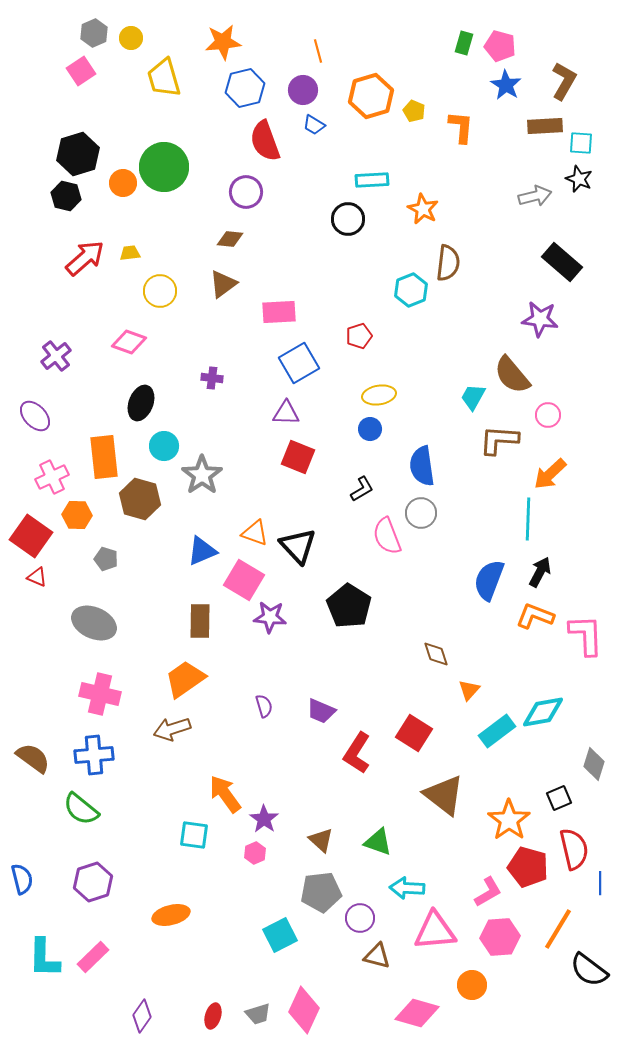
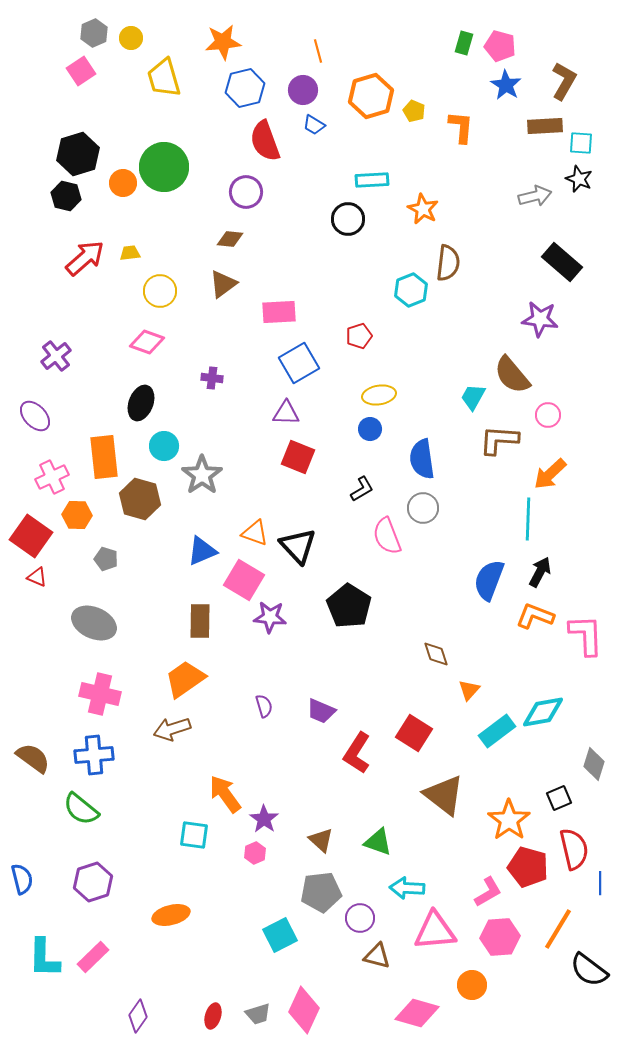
pink diamond at (129, 342): moved 18 px right
blue semicircle at (422, 466): moved 7 px up
gray circle at (421, 513): moved 2 px right, 5 px up
purple diamond at (142, 1016): moved 4 px left
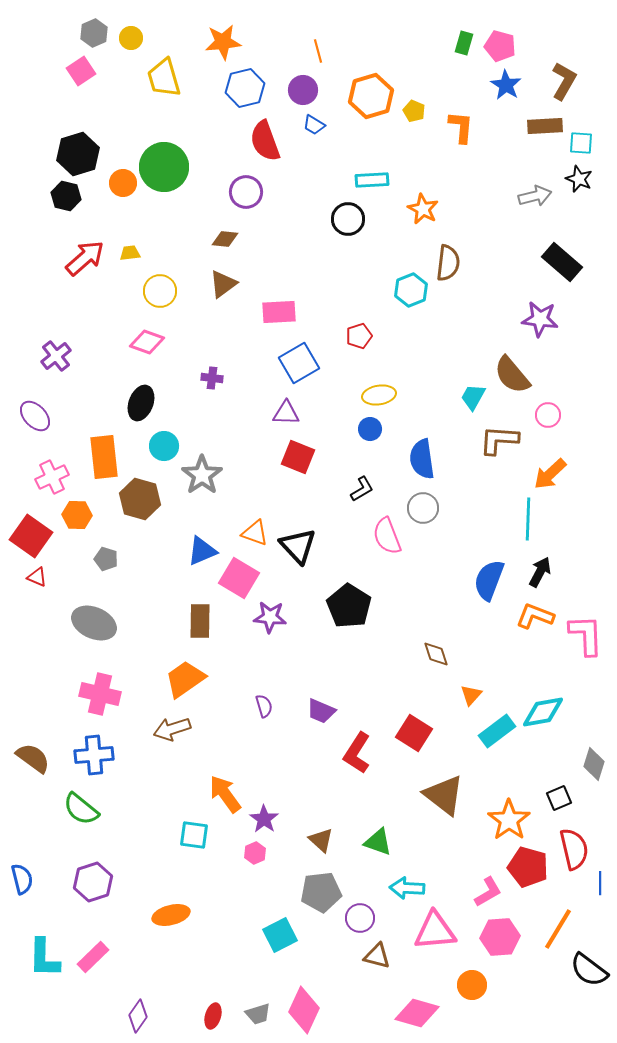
brown diamond at (230, 239): moved 5 px left
pink square at (244, 580): moved 5 px left, 2 px up
orange triangle at (469, 690): moved 2 px right, 5 px down
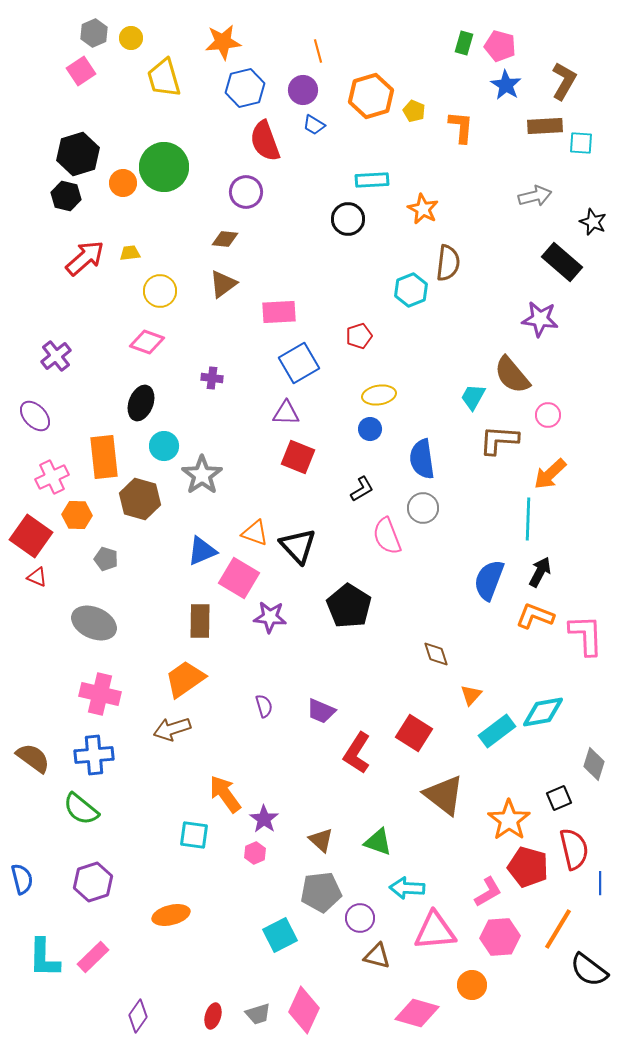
black star at (579, 179): moved 14 px right, 43 px down
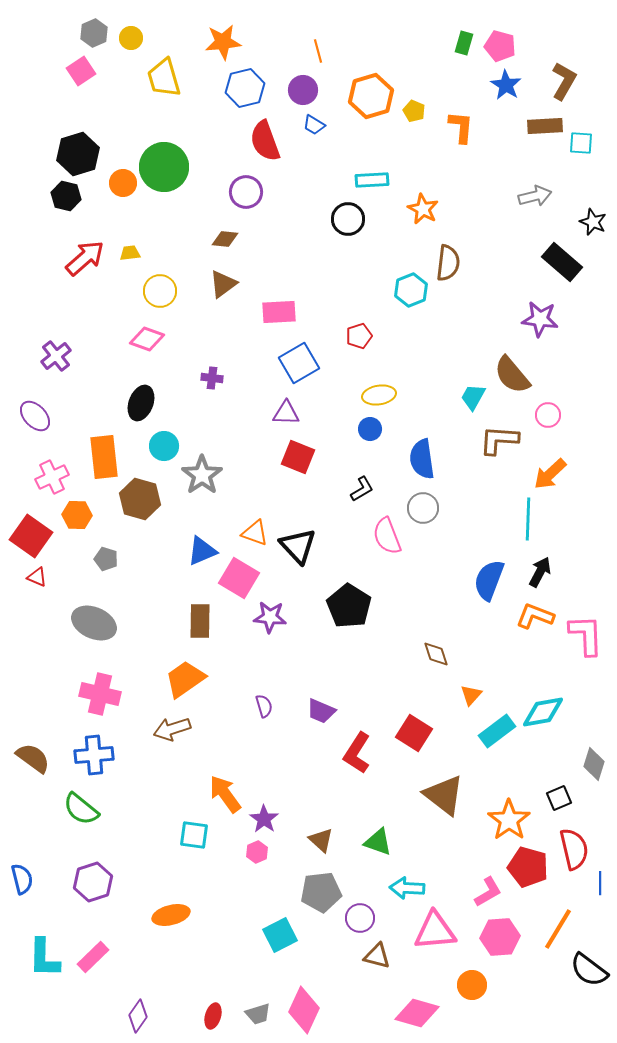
pink diamond at (147, 342): moved 3 px up
pink hexagon at (255, 853): moved 2 px right, 1 px up
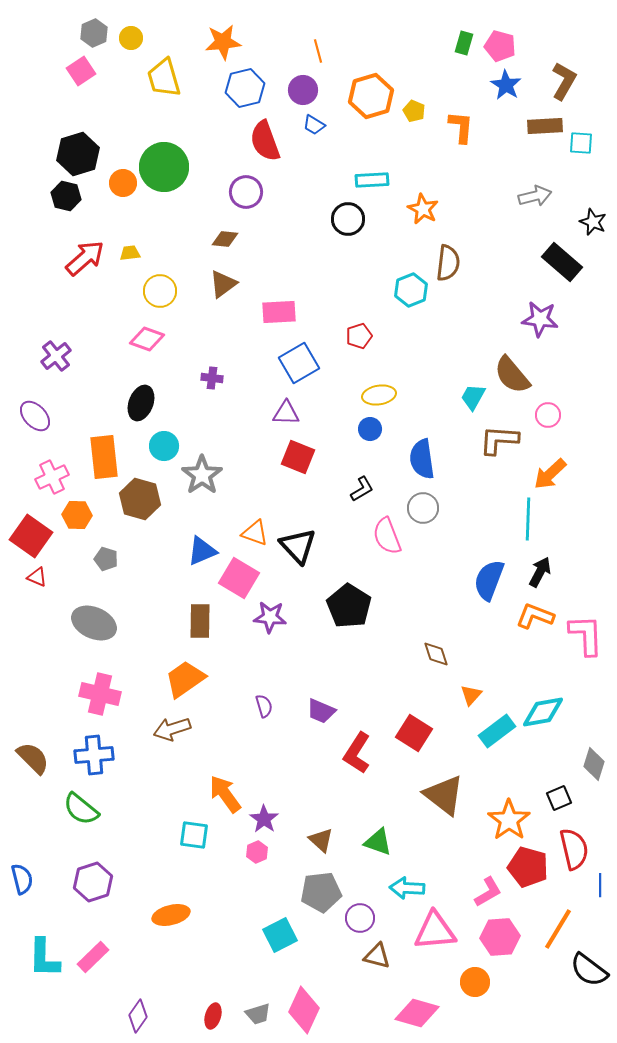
brown semicircle at (33, 758): rotated 9 degrees clockwise
blue line at (600, 883): moved 2 px down
orange circle at (472, 985): moved 3 px right, 3 px up
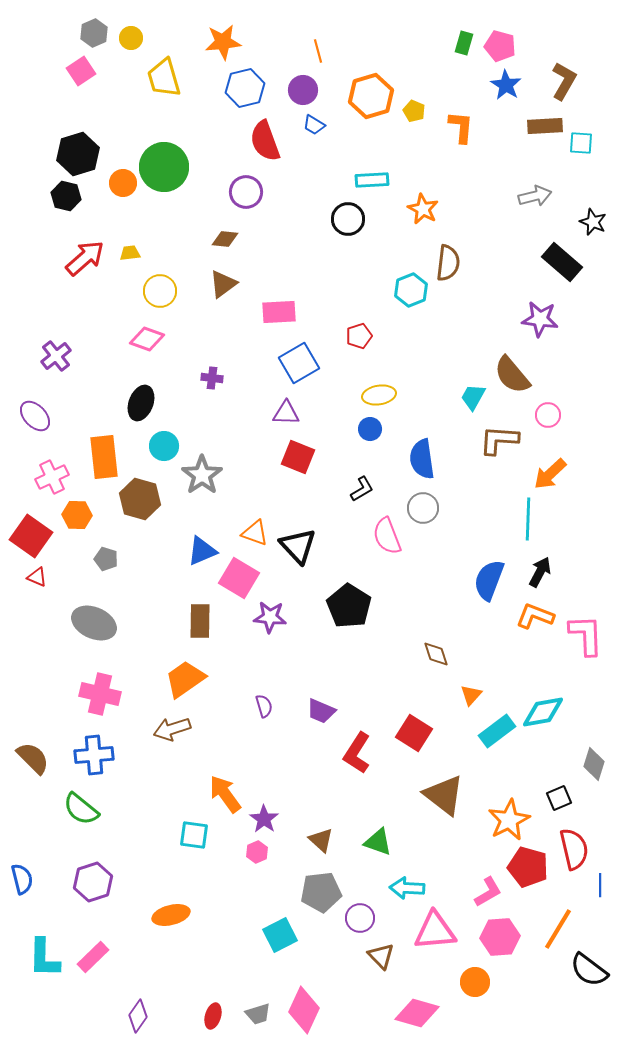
orange star at (509, 820): rotated 9 degrees clockwise
brown triangle at (377, 956): moved 4 px right; rotated 32 degrees clockwise
